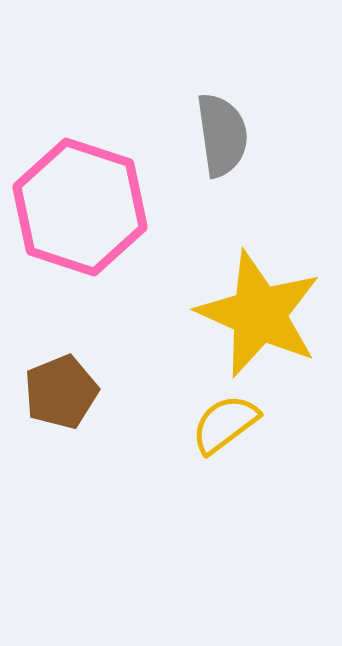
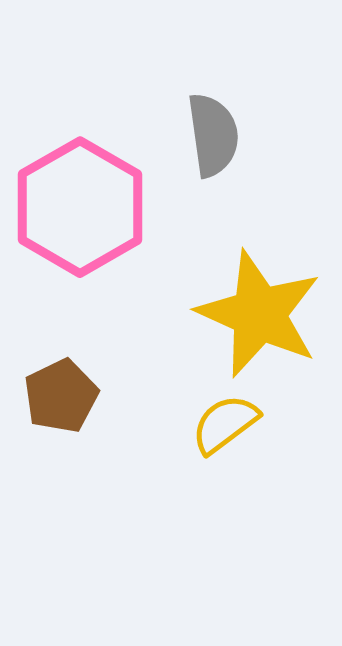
gray semicircle: moved 9 px left
pink hexagon: rotated 12 degrees clockwise
brown pentagon: moved 4 px down; rotated 4 degrees counterclockwise
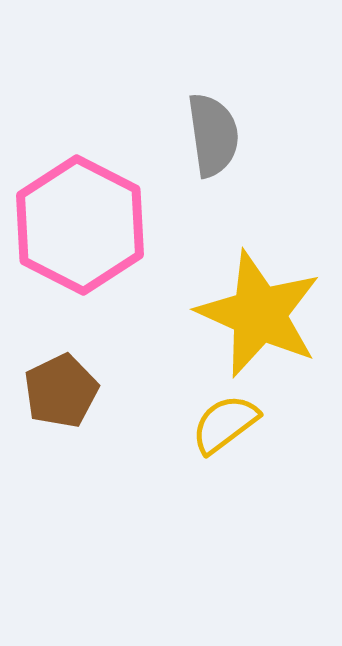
pink hexagon: moved 18 px down; rotated 3 degrees counterclockwise
brown pentagon: moved 5 px up
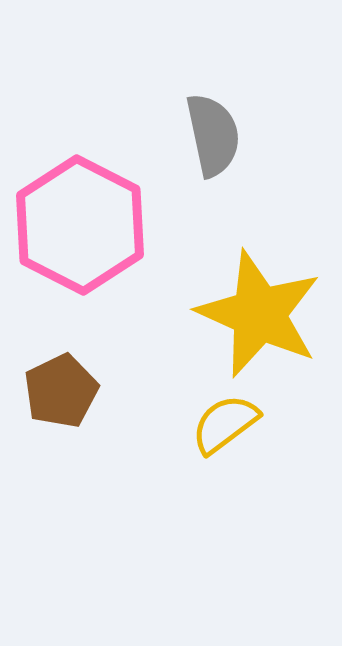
gray semicircle: rotated 4 degrees counterclockwise
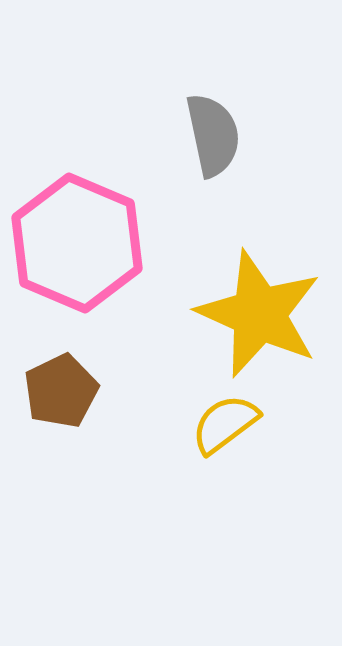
pink hexagon: moved 3 px left, 18 px down; rotated 4 degrees counterclockwise
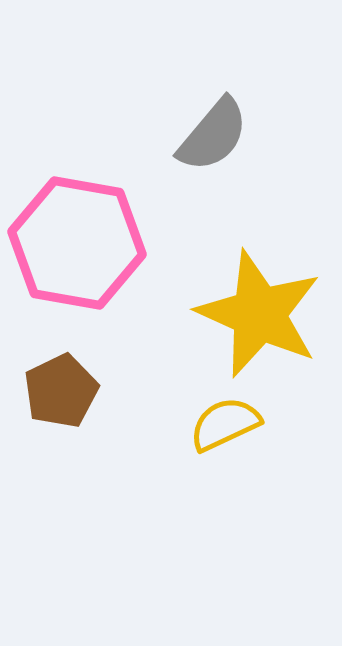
gray semicircle: rotated 52 degrees clockwise
pink hexagon: rotated 13 degrees counterclockwise
yellow semicircle: rotated 12 degrees clockwise
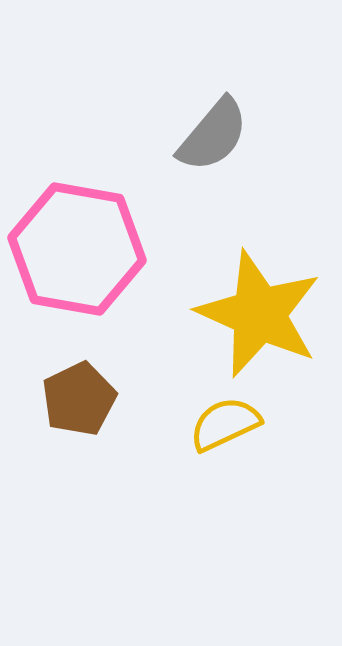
pink hexagon: moved 6 px down
brown pentagon: moved 18 px right, 8 px down
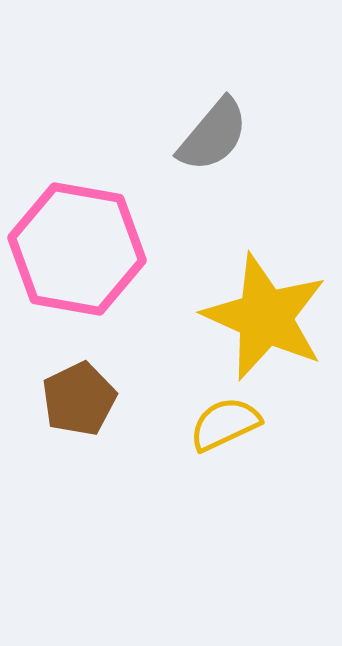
yellow star: moved 6 px right, 3 px down
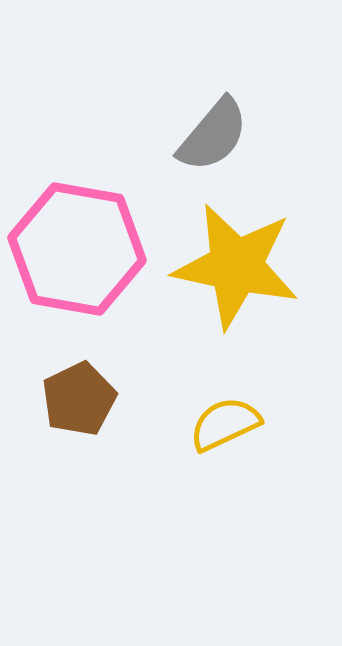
yellow star: moved 29 px left, 51 px up; rotated 12 degrees counterclockwise
